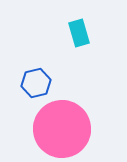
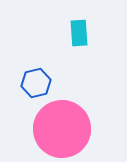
cyan rectangle: rotated 12 degrees clockwise
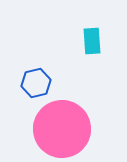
cyan rectangle: moved 13 px right, 8 px down
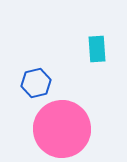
cyan rectangle: moved 5 px right, 8 px down
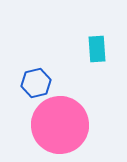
pink circle: moved 2 px left, 4 px up
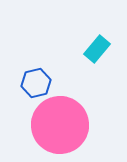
cyan rectangle: rotated 44 degrees clockwise
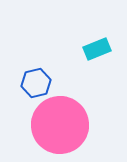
cyan rectangle: rotated 28 degrees clockwise
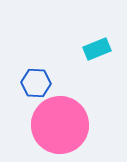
blue hexagon: rotated 16 degrees clockwise
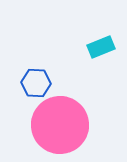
cyan rectangle: moved 4 px right, 2 px up
